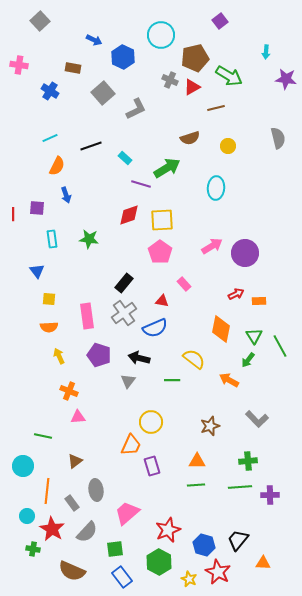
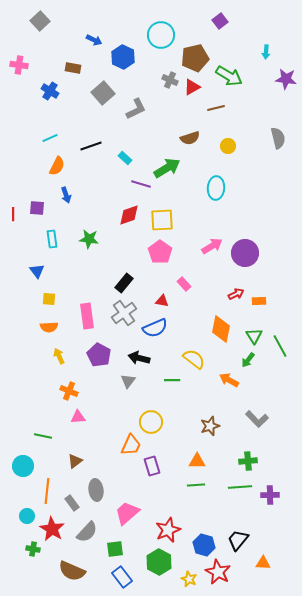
purple pentagon at (99, 355): rotated 10 degrees clockwise
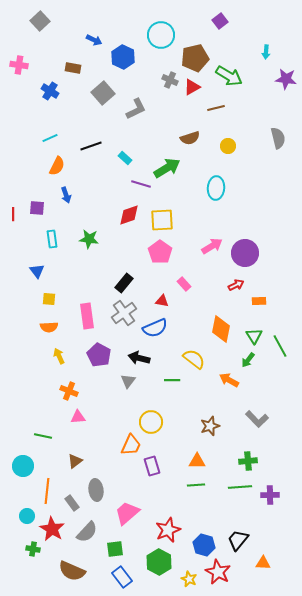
red arrow at (236, 294): moved 9 px up
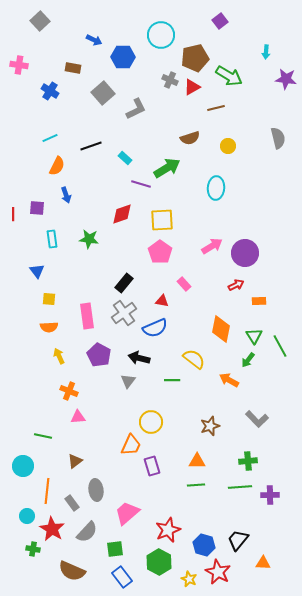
blue hexagon at (123, 57): rotated 25 degrees counterclockwise
red diamond at (129, 215): moved 7 px left, 1 px up
